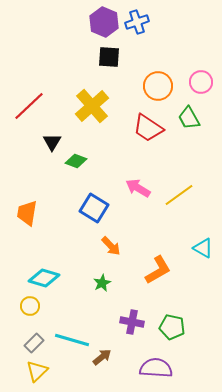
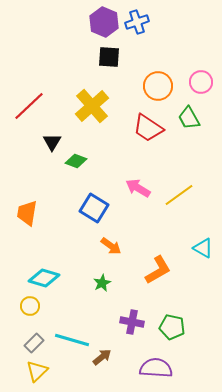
orange arrow: rotated 10 degrees counterclockwise
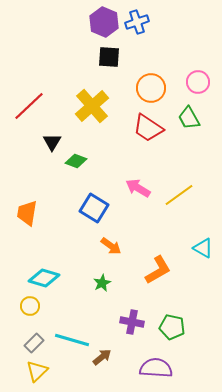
pink circle: moved 3 px left
orange circle: moved 7 px left, 2 px down
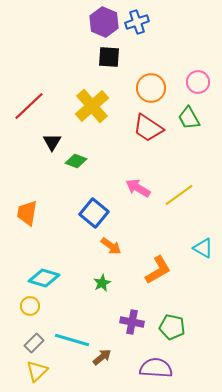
blue square: moved 5 px down; rotated 8 degrees clockwise
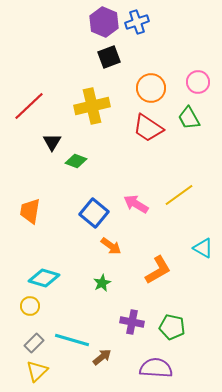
black square: rotated 25 degrees counterclockwise
yellow cross: rotated 28 degrees clockwise
pink arrow: moved 2 px left, 16 px down
orange trapezoid: moved 3 px right, 2 px up
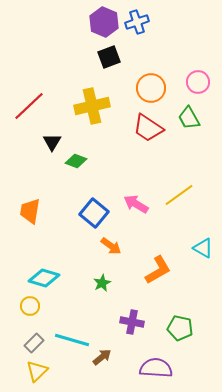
green pentagon: moved 8 px right, 1 px down
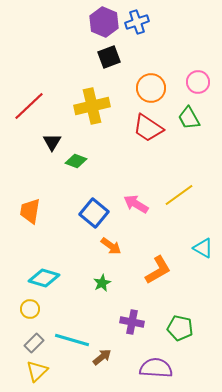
yellow circle: moved 3 px down
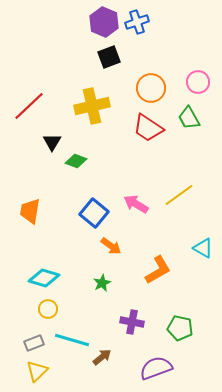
yellow circle: moved 18 px right
gray rectangle: rotated 24 degrees clockwise
purple semicircle: rotated 24 degrees counterclockwise
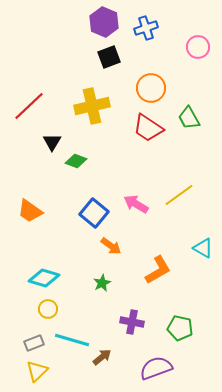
blue cross: moved 9 px right, 6 px down
pink circle: moved 35 px up
orange trapezoid: rotated 64 degrees counterclockwise
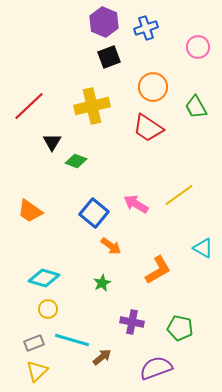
orange circle: moved 2 px right, 1 px up
green trapezoid: moved 7 px right, 11 px up
